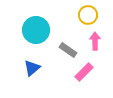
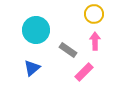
yellow circle: moved 6 px right, 1 px up
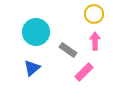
cyan circle: moved 2 px down
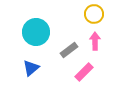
gray rectangle: moved 1 px right; rotated 72 degrees counterclockwise
blue triangle: moved 1 px left
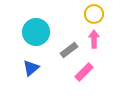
pink arrow: moved 1 px left, 2 px up
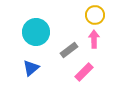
yellow circle: moved 1 px right, 1 px down
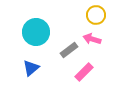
yellow circle: moved 1 px right
pink arrow: moved 2 px left; rotated 72 degrees counterclockwise
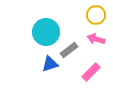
cyan circle: moved 10 px right
pink arrow: moved 4 px right
blue triangle: moved 19 px right, 4 px up; rotated 24 degrees clockwise
pink rectangle: moved 7 px right
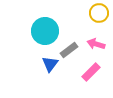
yellow circle: moved 3 px right, 2 px up
cyan circle: moved 1 px left, 1 px up
pink arrow: moved 5 px down
blue triangle: rotated 36 degrees counterclockwise
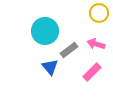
blue triangle: moved 3 px down; rotated 18 degrees counterclockwise
pink rectangle: moved 1 px right
